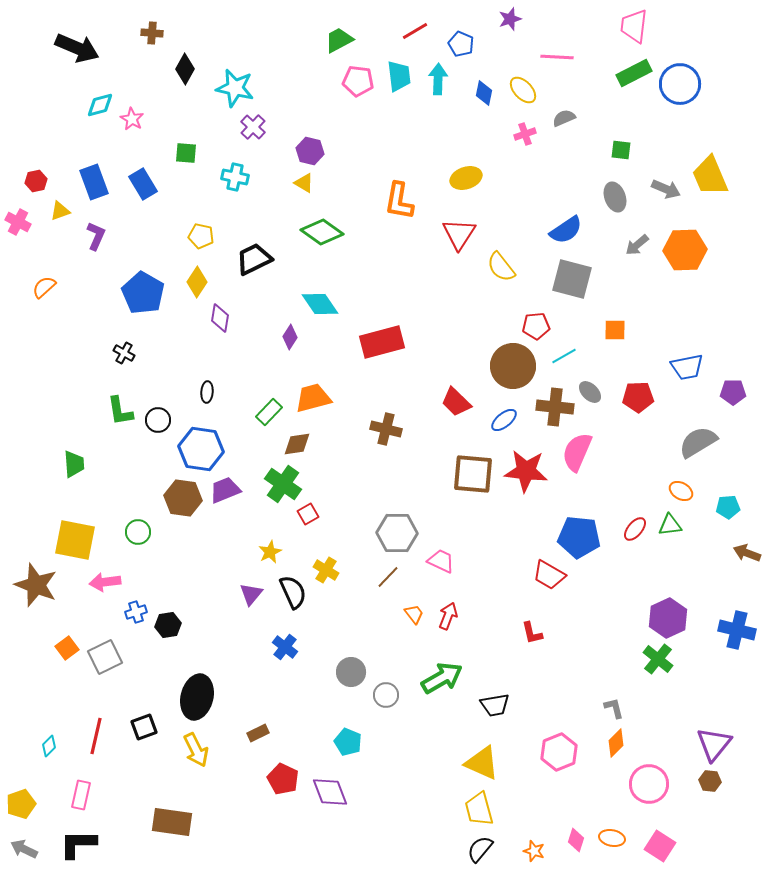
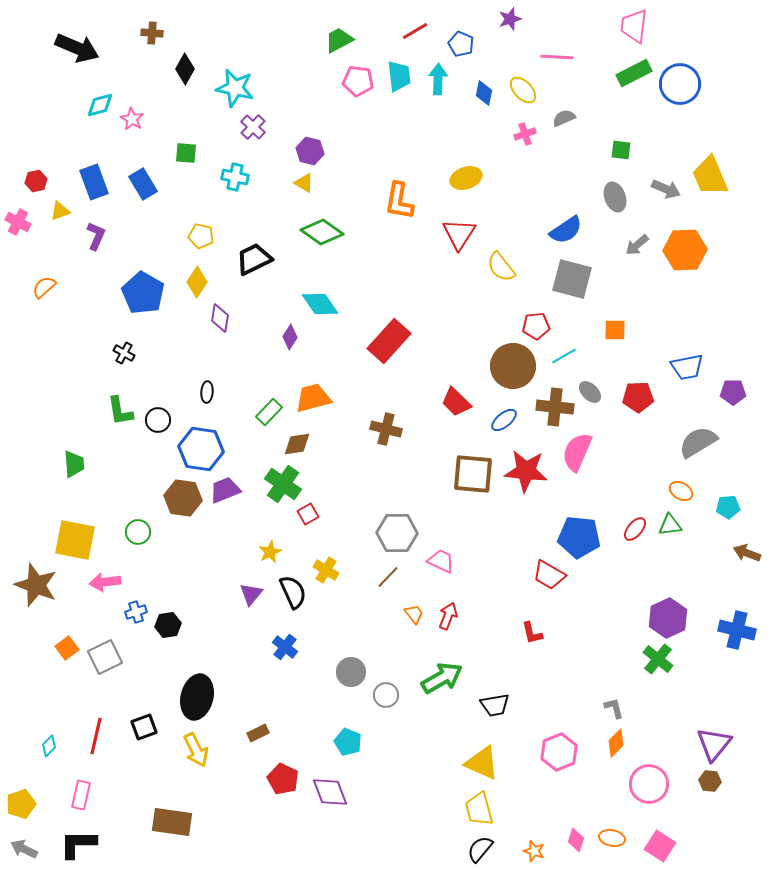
red rectangle at (382, 342): moved 7 px right, 1 px up; rotated 33 degrees counterclockwise
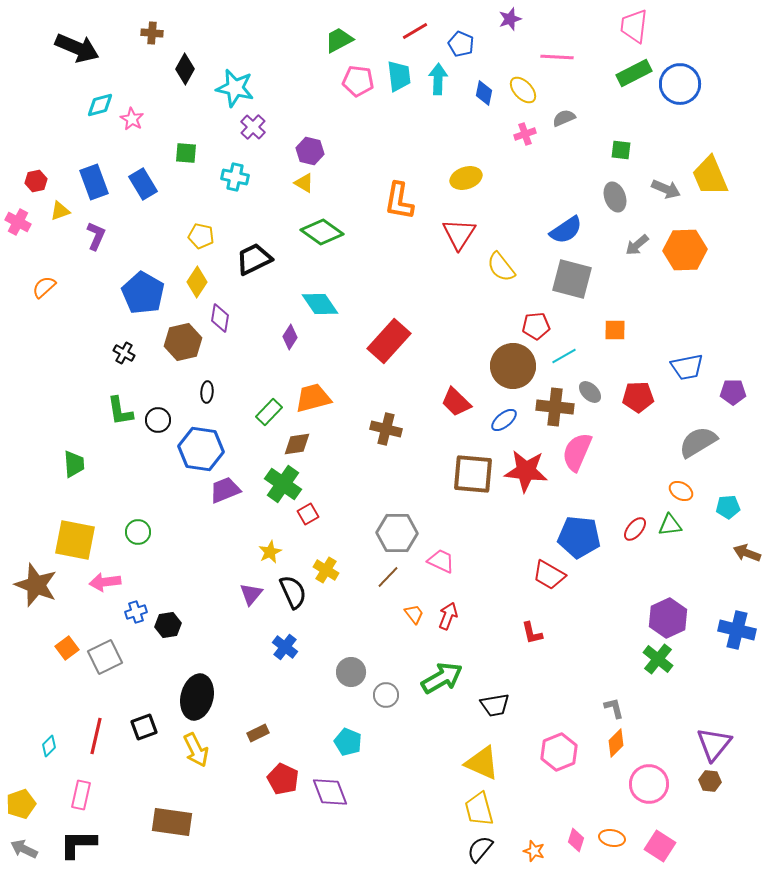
brown hexagon at (183, 498): moved 156 px up; rotated 21 degrees counterclockwise
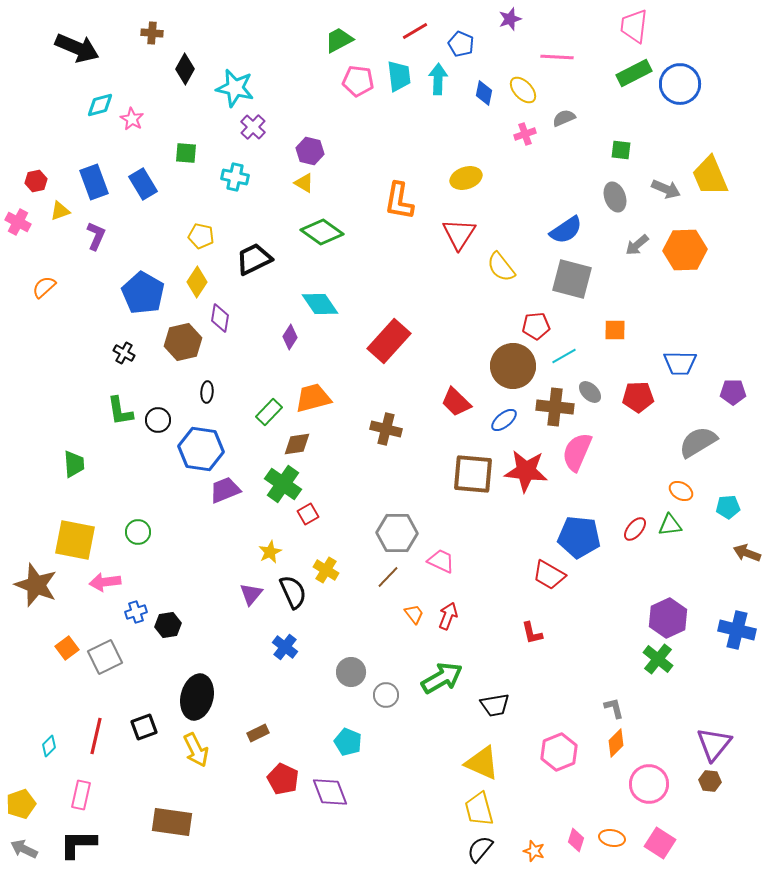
blue trapezoid at (687, 367): moved 7 px left, 4 px up; rotated 12 degrees clockwise
pink square at (660, 846): moved 3 px up
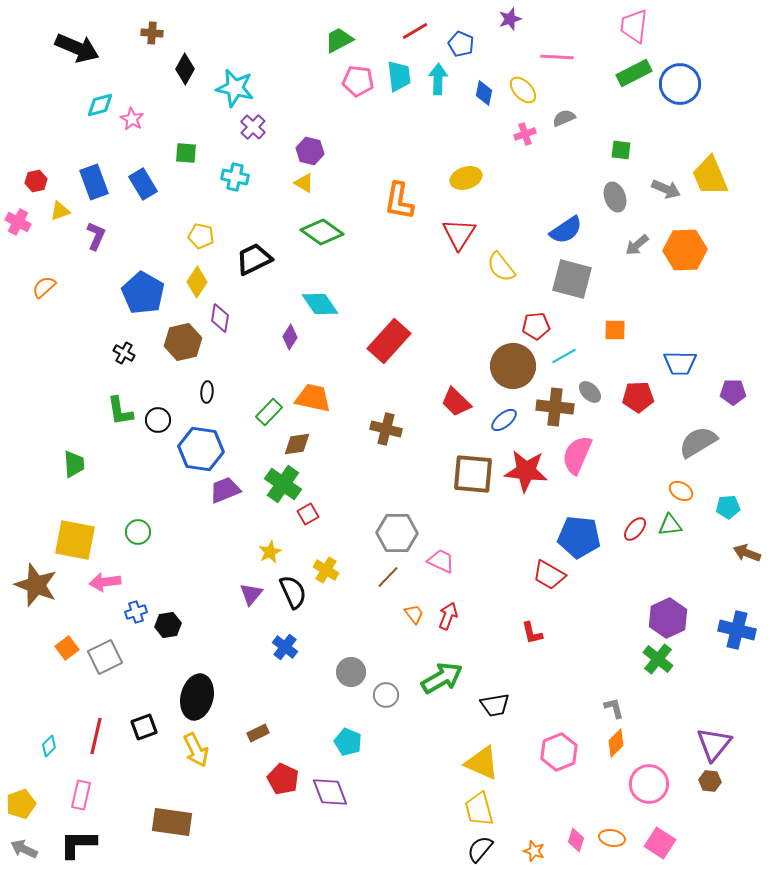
orange trapezoid at (313, 398): rotated 27 degrees clockwise
pink semicircle at (577, 452): moved 3 px down
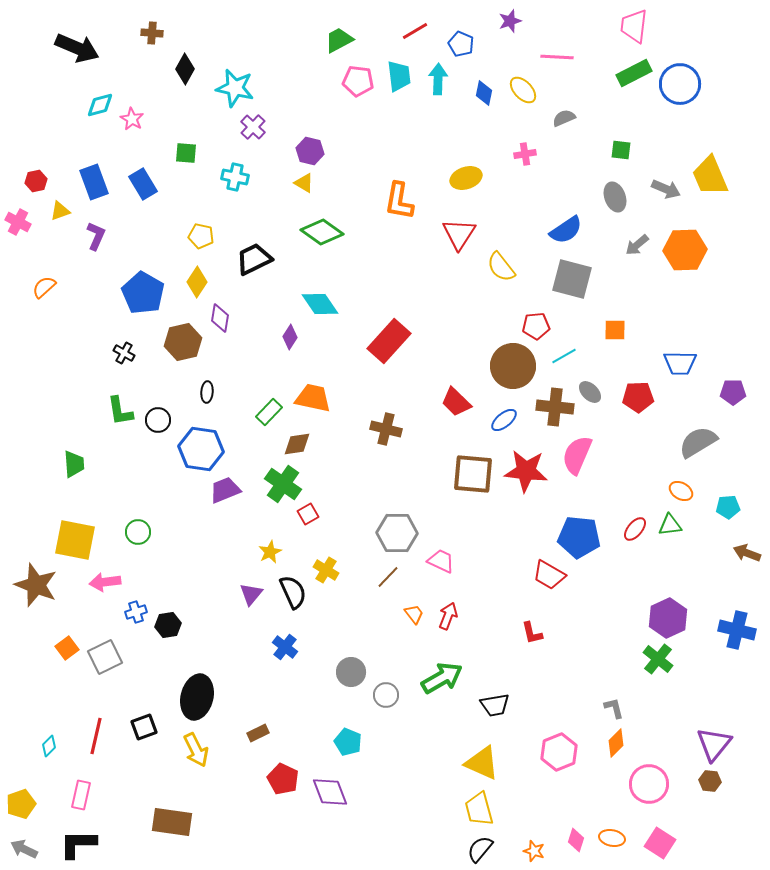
purple star at (510, 19): moved 2 px down
pink cross at (525, 134): moved 20 px down; rotated 10 degrees clockwise
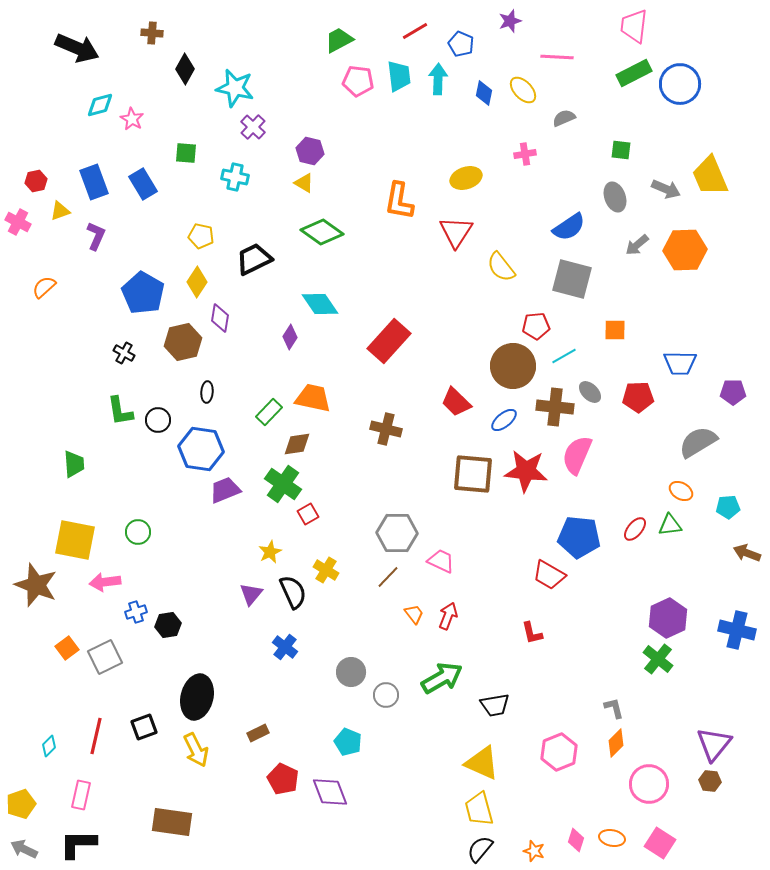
blue semicircle at (566, 230): moved 3 px right, 3 px up
red triangle at (459, 234): moved 3 px left, 2 px up
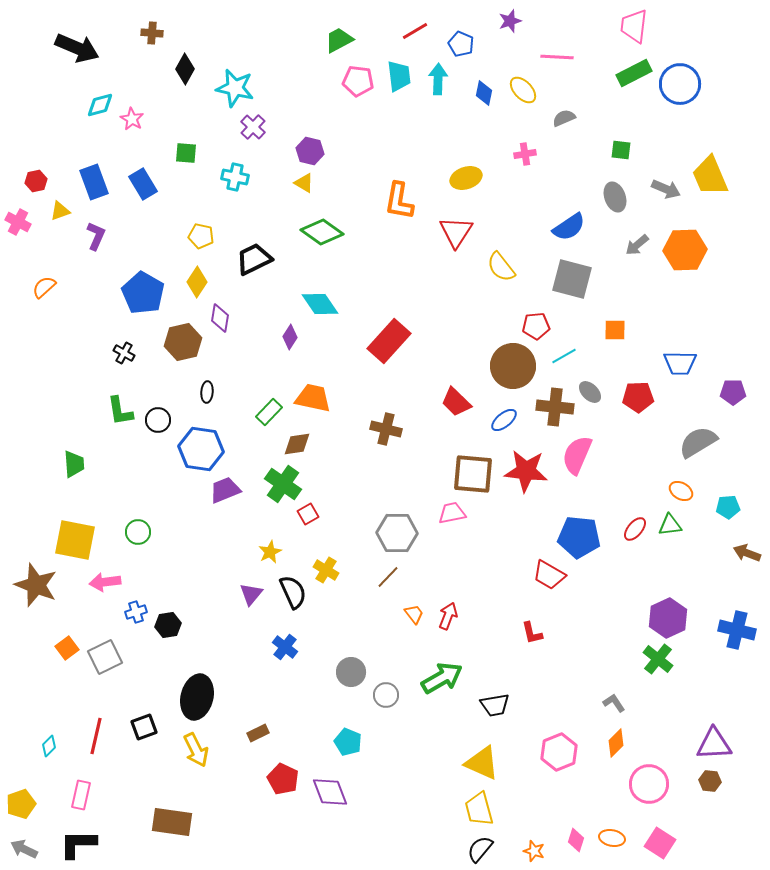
pink trapezoid at (441, 561): moved 11 px right, 48 px up; rotated 36 degrees counterclockwise
gray L-shape at (614, 708): moved 5 px up; rotated 20 degrees counterclockwise
purple triangle at (714, 744): rotated 48 degrees clockwise
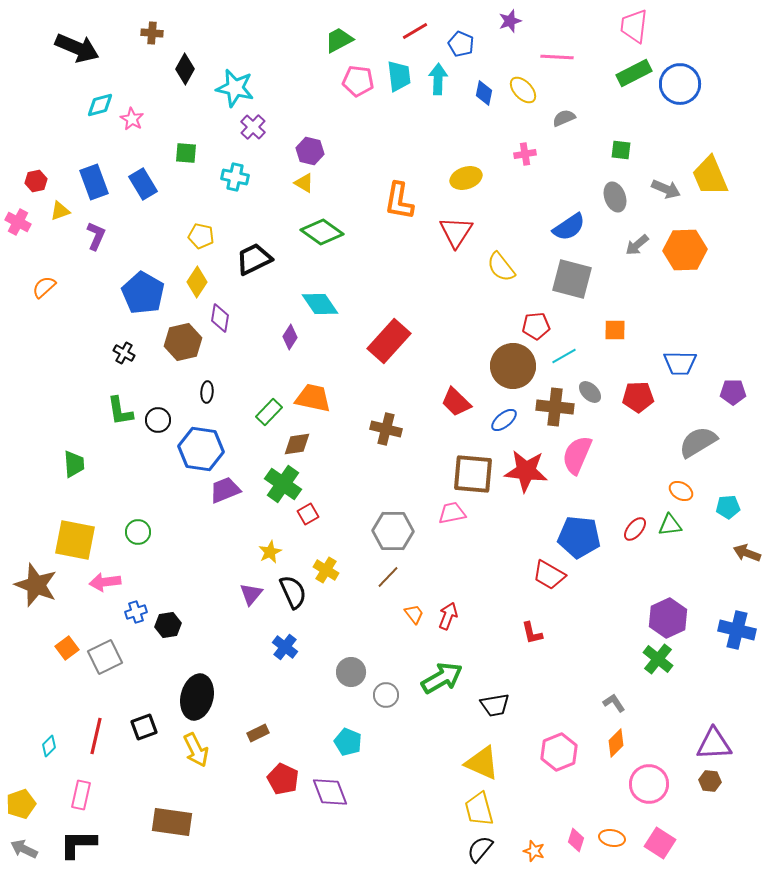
gray hexagon at (397, 533): moved 4 px left, 2 px up
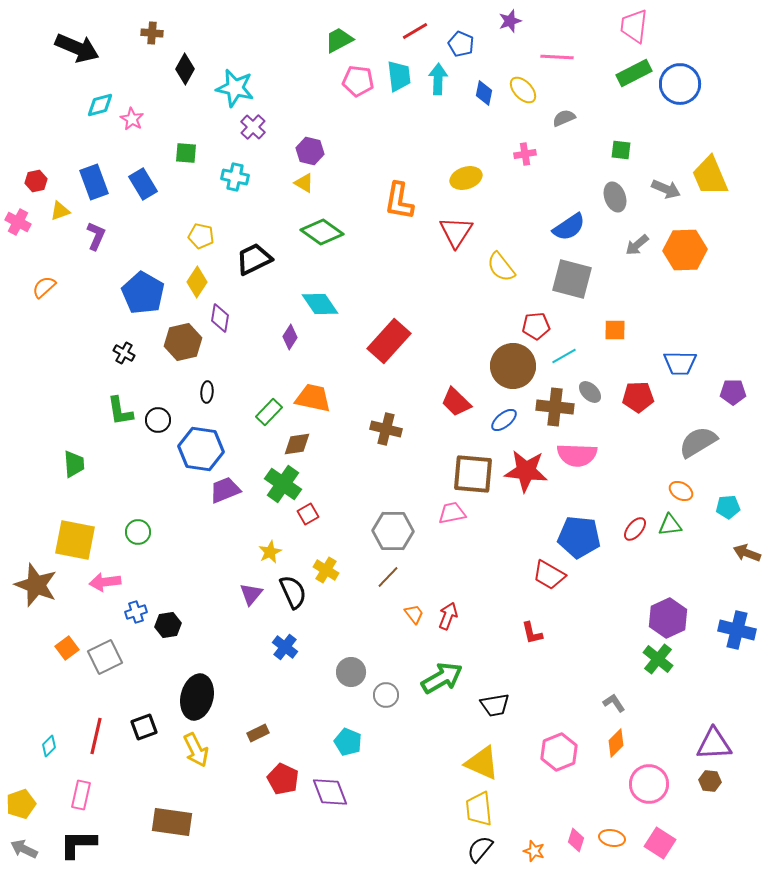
pink semicircle at (577, 455): rotated 111 degrees counterclockwise
yellow trapezoid at (479, 809): rotated 9 degrees clockwise
